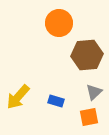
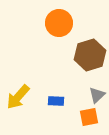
brown hexagon: moved 3 px right; rotated 12 degrees counterclockwise
gray triangle: moved 3 px right, 3 px down
blue rectangle: rotated 14 degrees counterclockwise
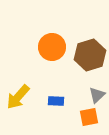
orange circle: moved 7 px left, 24 px down
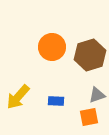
gray triangle: rotated 24 degrees clockwise
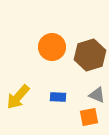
gray triangle: rotated 42 degrees clockwise
blue rectangle: moved 2 px right, 4 px up
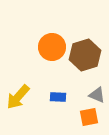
brown hexagon: moved 5 px left
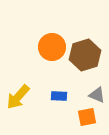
blue rectangle: moved 1 px right, 1 px up
orange square: moved 2 px left
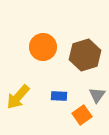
orange circle: moved 9 px left
gray triangle: rotated 42 degrees clockwise
orange square: moved 5 px left, 2 px up; rotated 24 degrees counterclockwise
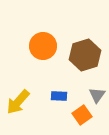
orange circle: moved 1 px up
yellow arrow: moved 5 px down
